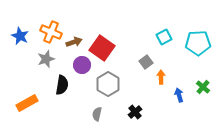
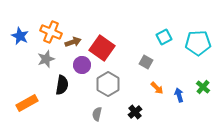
brown arrow: moved 1 px left
gray square: rotated 24 degrees counterclockwise
orange arrow: moved 4 px left, 11 px down; rotated 136 degrees clockwise
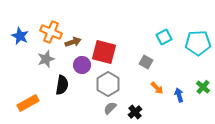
red square: moved 2 px right, 4 px down; rotated 20 degrees counterclockwise
orange rectangle: moved 1 px right
gray semicircle: moved 13 px right, 6 px up; rotated 32 degrees clockwise
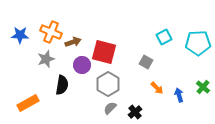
blue star: moved 1 px up; rotated 24 degrees counterclockwise
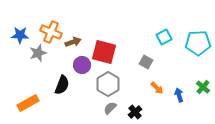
gray star: moved 8 px left, 6 px up
black semicircle: rotated 12 degrees clockwise
